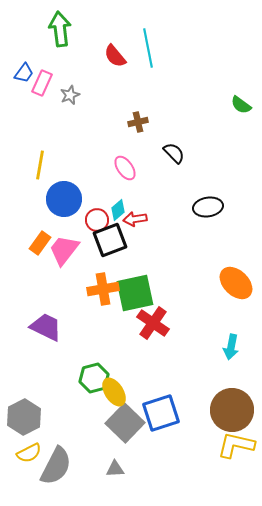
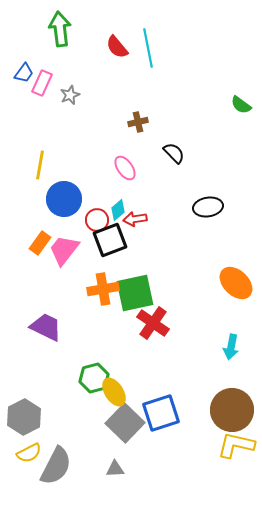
red semicircle: moved 2 px right, 9 px up
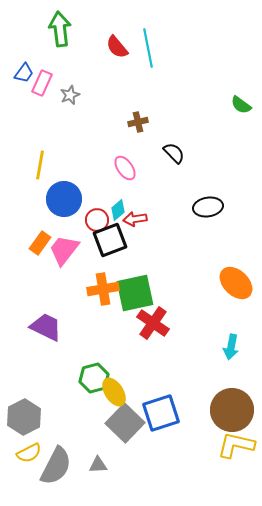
gray triangle: moved 17 px left, 4 px up
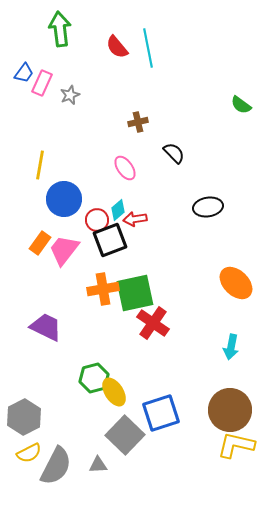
brown circle: moved 2 px left
gray square: moved 12 px down
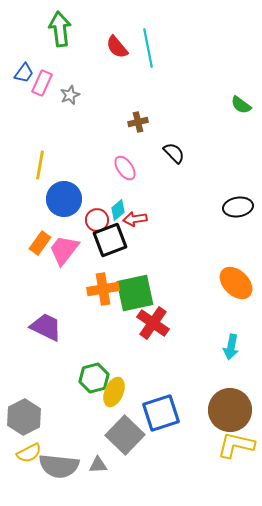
black ellipse: moved 30 px right
yellow ellipse: rotated 56 degrees clockwise
gray semicircle: moved 3 px right; rotated 69 degrees clockwise
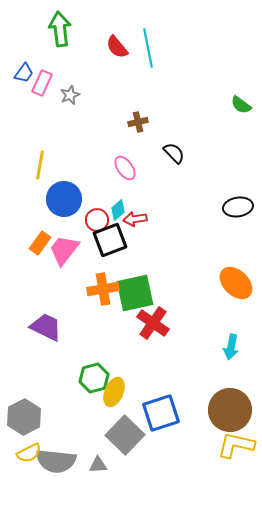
gray semicircle: moved 3 px left, 5 px up
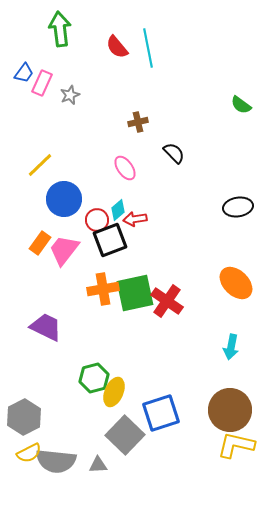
yellow line: rotated 36 degrees clockwise
red cross: moved 14 px right, 22 px up
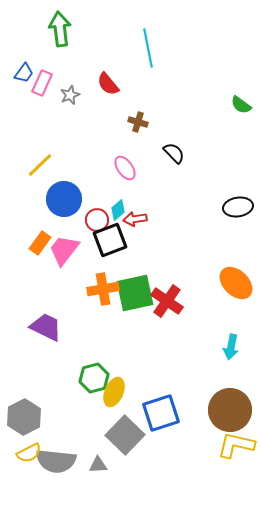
red semicircle: moved 9 px left, 37 px down
brown cross: rotated 30 degrees clockwise
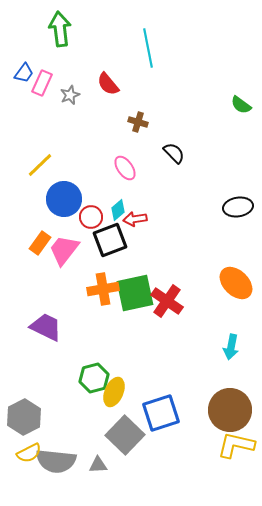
red circle: moved 6 px left, 3 px up
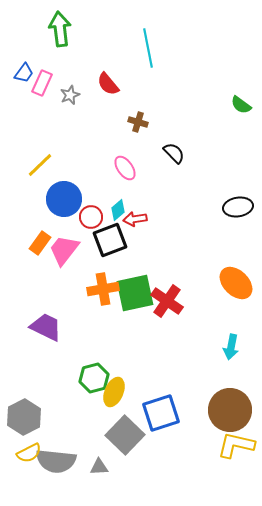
gray triangle: moved 1 px right, 2 px down
